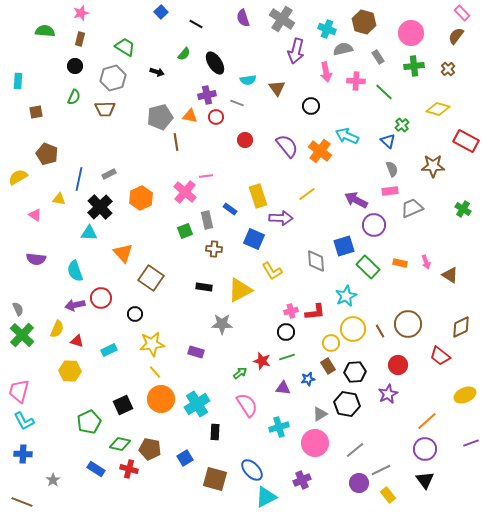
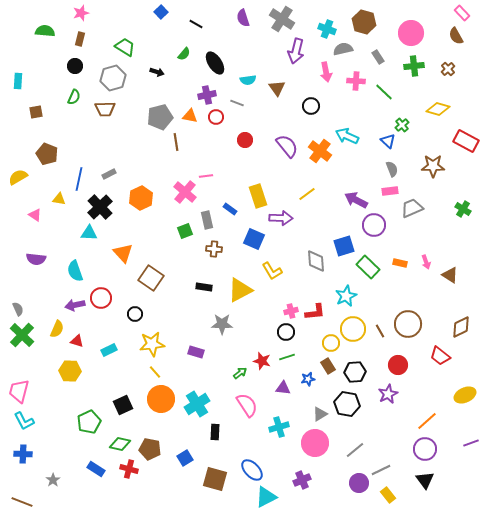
brown semicircle at (456, 36): rotated 66 degrees counterclockwise
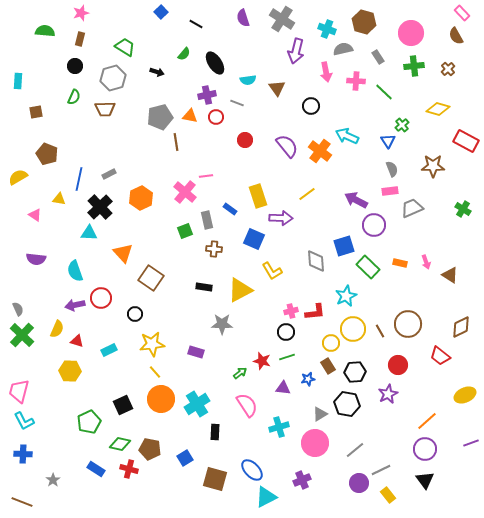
blue triangle at (388, 141): rotated 14 degrees clockwise
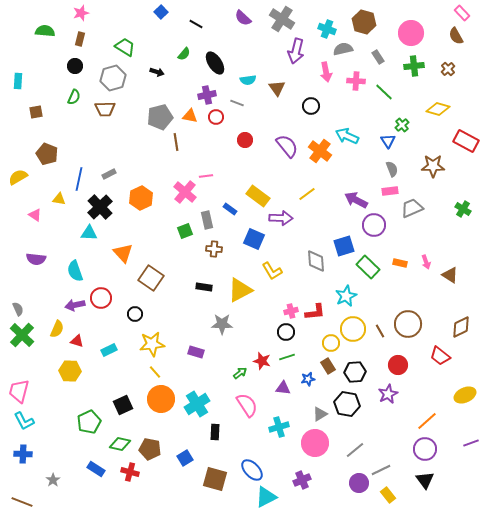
purple semicircle at (243, 18): rotated 30 degrees counterclockwise
yellow rectangle at (258, 196): rotated 35 degrees counterclockwise
red cross at (129, 469): moved 1 px right, 3 px down
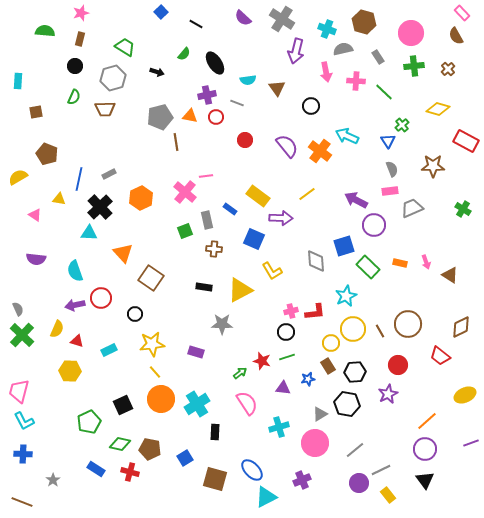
pink semicircle at (247, 405): moved 2 px up
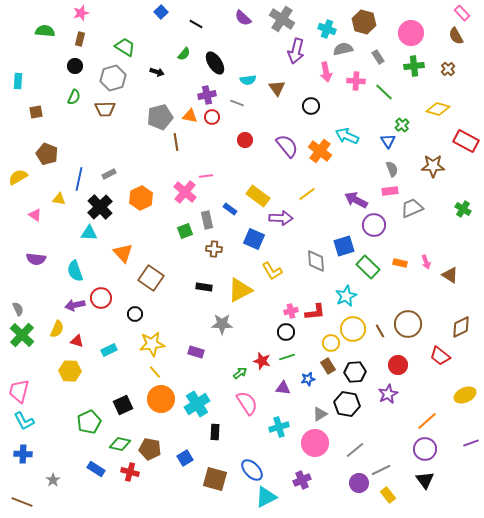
red circle at (216, 117): moved 4 px left
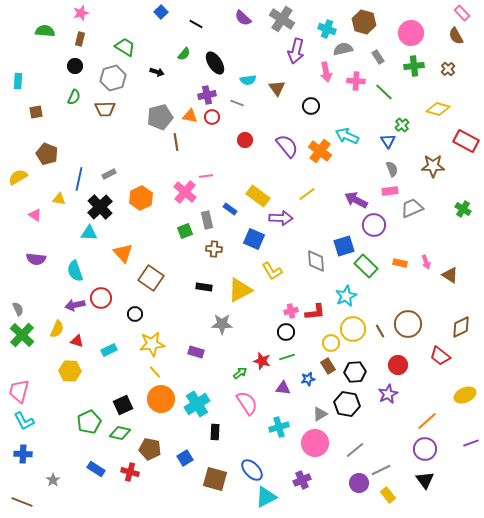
green rectangle at (368, 267): moved 2 px left, 1 px up
green diamond at (120, 444): moved 11 px up
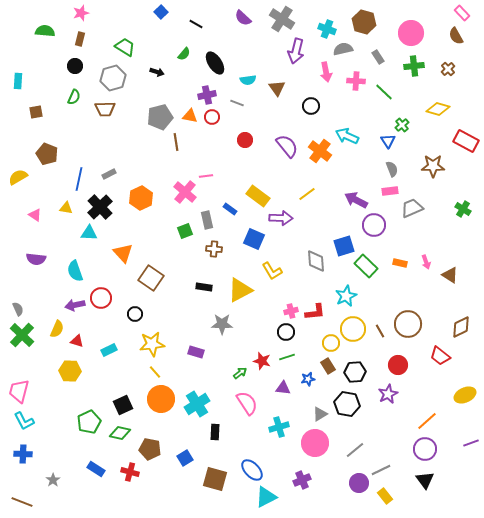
yellow triangle at (59, 199): moved 7 px right, 9 px down
yellow rectangle at (388, 495): moved 3 px left, 1 px down
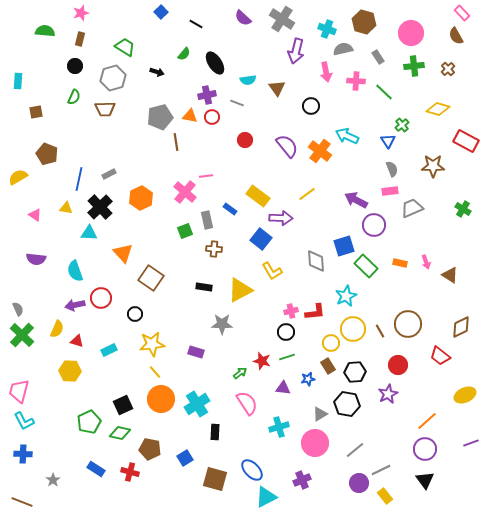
blue square at (254, 239): moved 7 px right; rotated 15 degrees clockwise
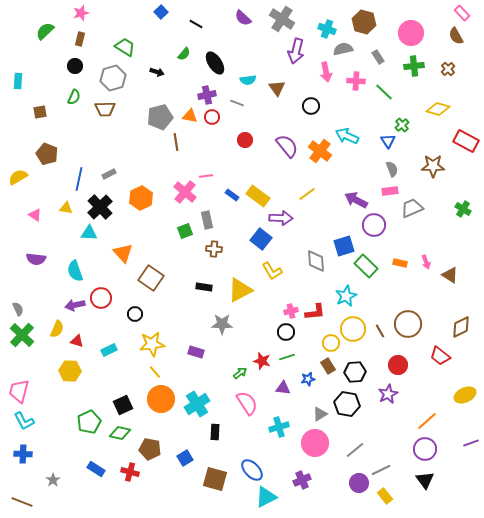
green semicircle at (45, 31): rotated 48 degrees counterclockwise
brown square at (36, 112): moved 4 px right
blue rectangle at (230, 209): moved 2 px right, 14 px up
